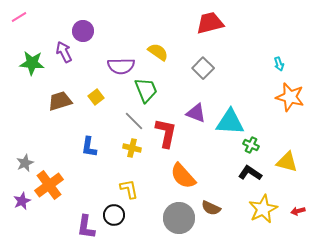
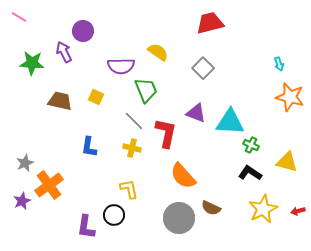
pink line: rotated 63 degrees clockwise
yellow square: rotated 28 degrees counterclockwise
brown trapezoid: rotated 30 degrees clockwise
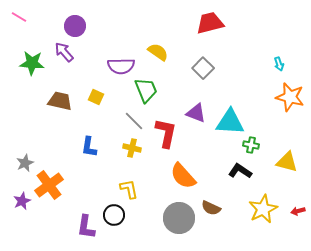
purple circle: moved 8 px left, 5 px up
purple arrow: rotated 15 degrees counterclockwise
green cross: rotated 14 degrees counterclockwise
black L-shape: moved 10 px left, 2 px up
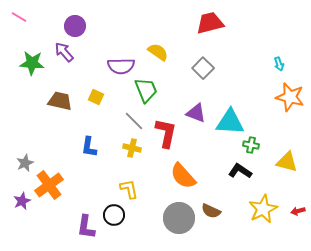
brown semicircle: moved 3 px down
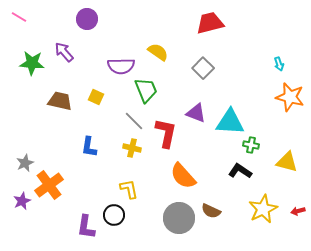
purple circle: moved 12 px right, 7 px up
